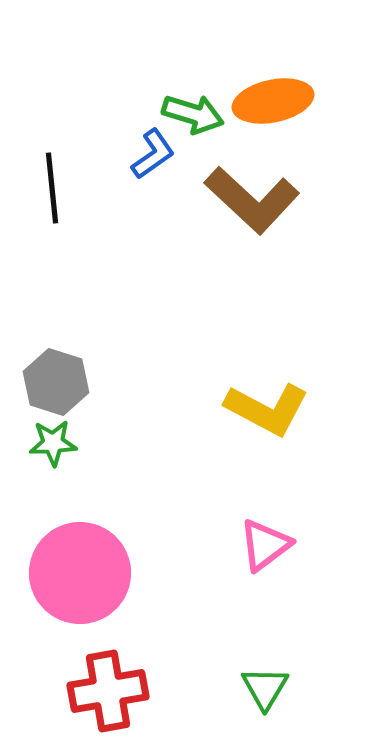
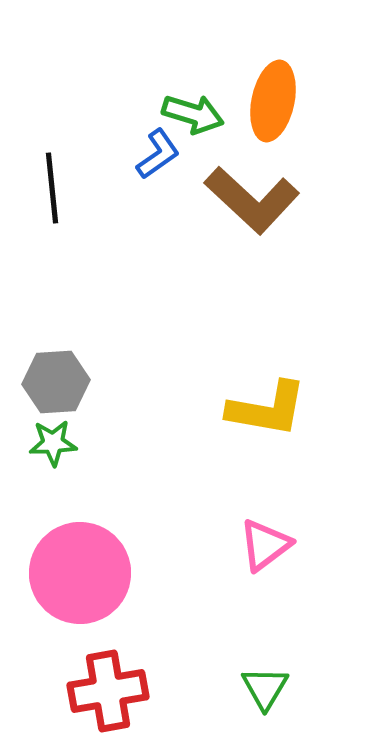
orange ellipse: rotated 66 degrees counterclockwise
blue L-shape: moved 5 px right
gray hexagon: rotated 22 degrees counterclockwise
yellow L-shape: rotated 18 degrees counterclockwise
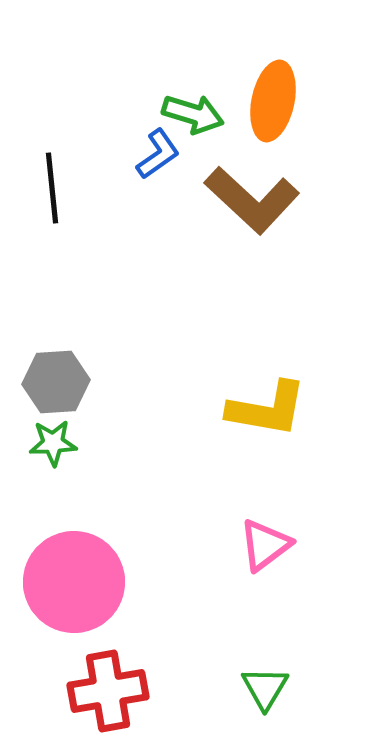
pink circle: moved 6 px left, 9 px down
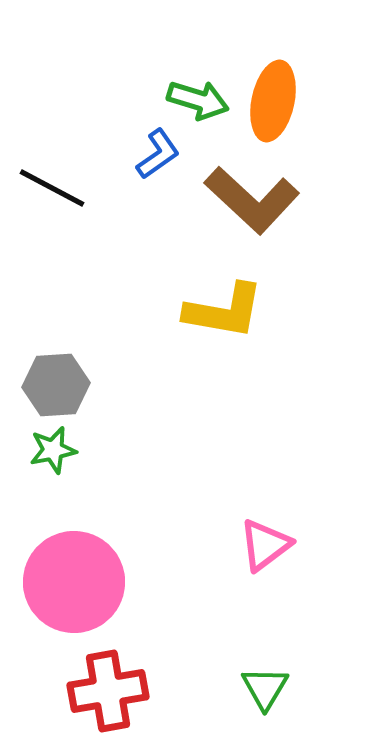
green arrow: moved 5 px right, 14 px up
black line: rotated 56 degrees counterclockwise
gray hexagon: moved 3 px down
yellow L-shape: moved 43 px left, 98 px up
green star: moved 7 px down; rotated 9 degrees counterclockwise
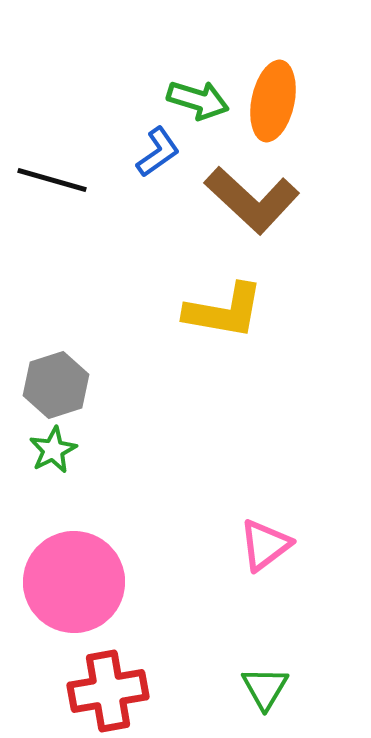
blue L-shape: moved 2 px up
black line: moved 8 px up; rotated 12 degrees counterclockwise
gray hexagon: rotated 14 degrees counterclockwise
green star: rotated 15 degrees counterclockwise
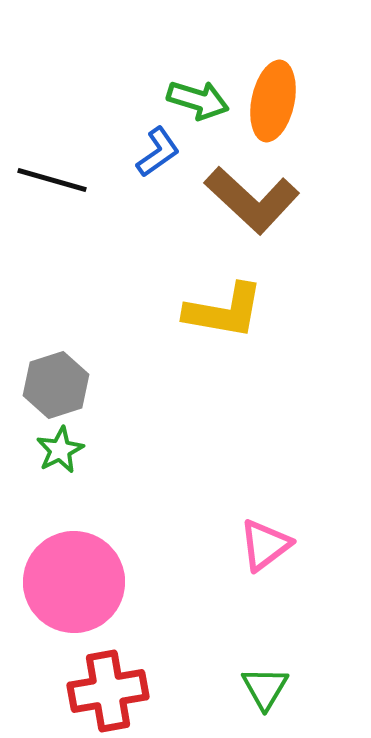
green star: moved 7 px right
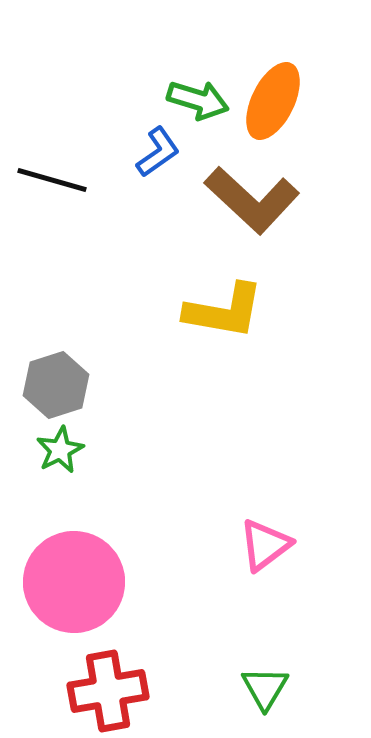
orange ellipse: rotated 14 degrees clockwise
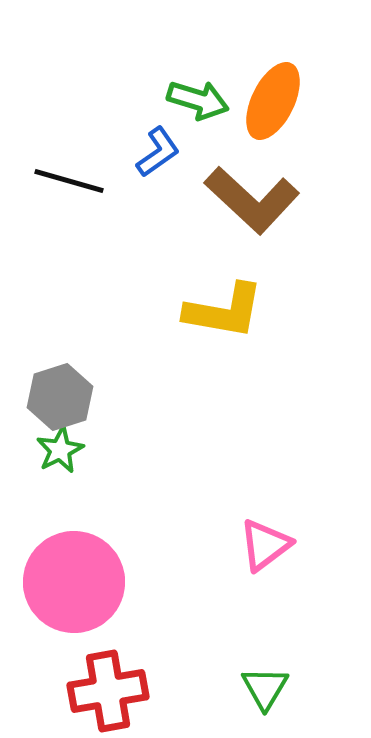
black line: moved 17 px right, 1 px down
gray hexagon: moved 4 px right, 12 px down
